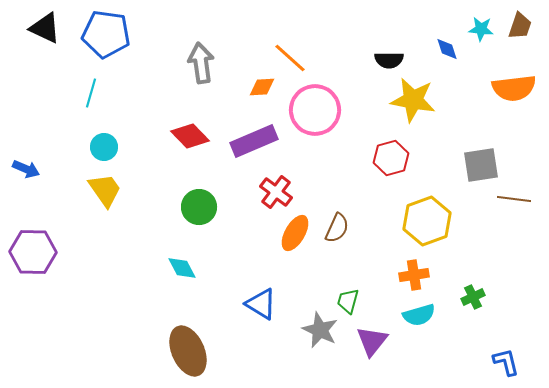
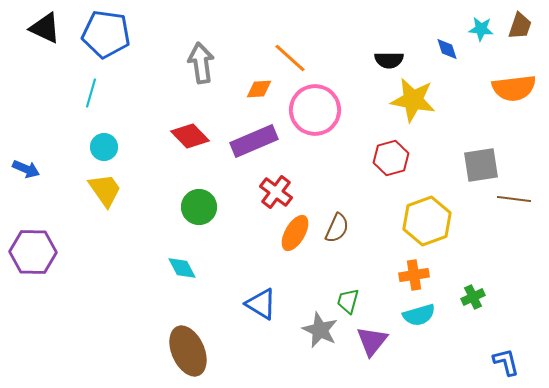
orange diamond: moved 3 px left, 2 px down
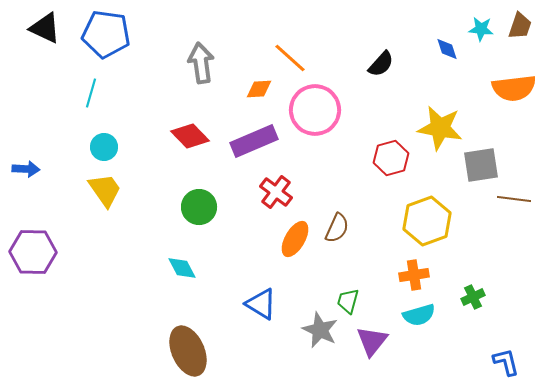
black semicircle: moved 8 px left, 4 px down; rotated 48 degrees counterclockwise
yellow star: moved 27 px right, 28 px down
blue arrow: rotated 20 degrees counterclockwise
orange ellipse: moved 6 px down
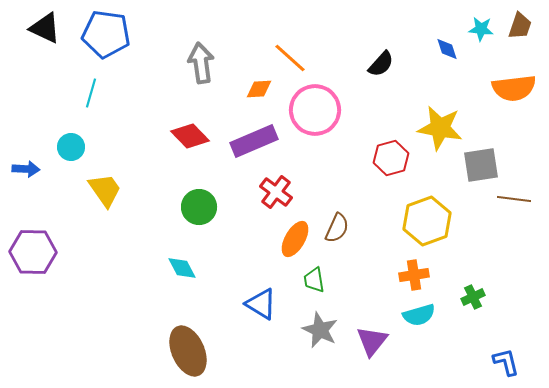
cyan circle: moved 33 px left
green trapezoid: moved 34 px left, 21 px up; rotated 24 degrees counterclockwise
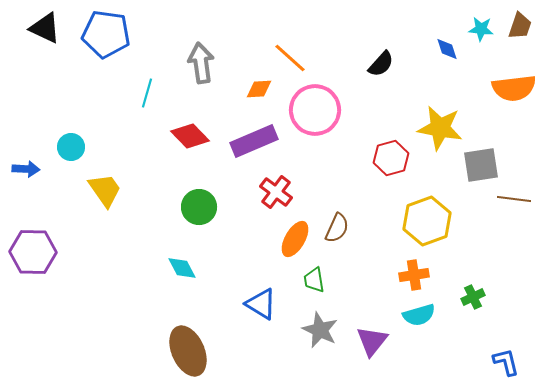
cyan line: moved 56 px right
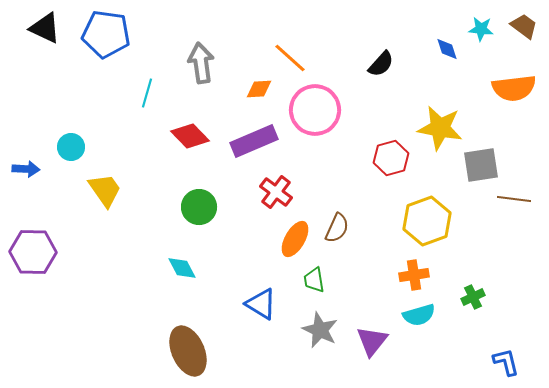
brown trapezoid: moved 4 px right; rotated 72 degrees counterclockwise
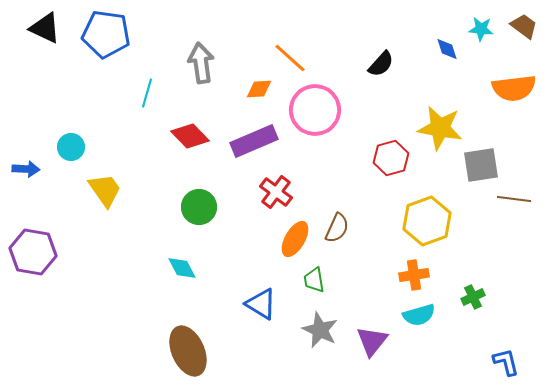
purple hexagon: rotated 9 degrees clockwise
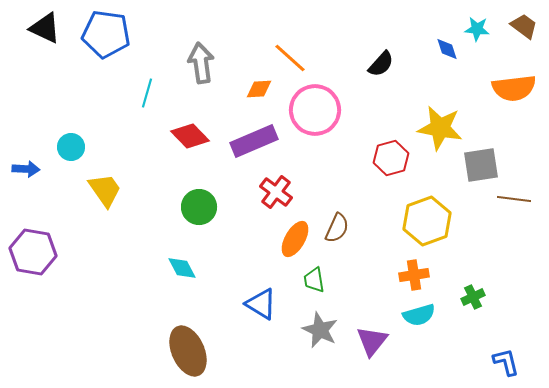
cyan star: moved 4 px left
